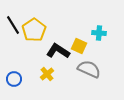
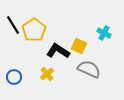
cyan cross: moved 5 px right; rotated 24 degrees clockwise
blue circle: moved 2 px up
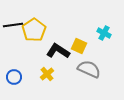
black line: rotated 66 degrees counterclockwise
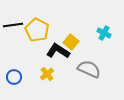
yellow pentagon: moved 3 px right; rotated 10 degrees counterclockwise
yellow square: moved 8 px left, 4 px up; rotated 14 degrees clockwise
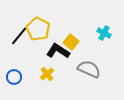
black line: moved 6 px right, 11 px down; rotated 42 degrees counterclockwise
yellow pentagon: moved 1 px right, 1 px up
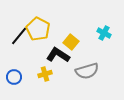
black L-shape: moved 4 px down
gray semicircle: moved 2 px left, 2 px down; rotated 140 degrees clockwise
yellow cross: moved 2 px left; rotated 24 degrees clockwise
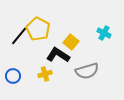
blue circle: moved 1 px left, 1 px up
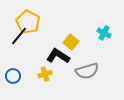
yellow pentagon: moved 10 px left, 7 px up
black L-shape: moved 1 px down
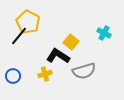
gray semicircle: moved 3 px left
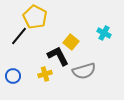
yellow pentagon: moved 7 px right, 5 px up
black L-shape: rotated 30 degrees clockwise
